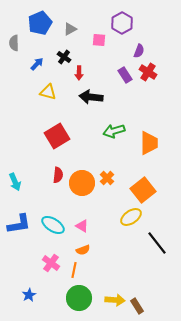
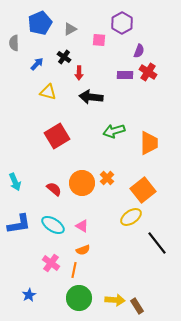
purple rectangle: rotated 56 degrees counterclockwise
red semicircle: moved 4 px left, 14 px down; rotated 56 degrees counterclockwise
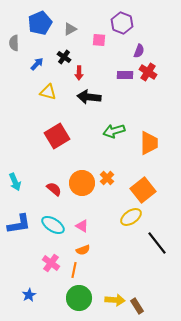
purple hexagon: rotated 10 degrees counterclockwise
black arrow: moved 2 px left
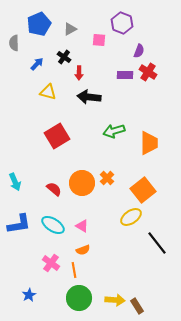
blue pentagon: moved 1 px left, 1 px down
orange line: rotated 21 degrees counterclockwise
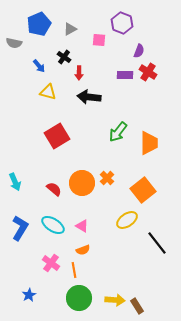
gray semicircle: rotated 77 degrees counterclockwise
blue arrow: moved 2 px right, 2 px down; rotated 96 degrees clockwise
green arrow: moved 4 px right, 1 px down; rotated 35 degrees counterclockwise
yellow ellipse: moved 4 px left, 3 px down
blue L-shape: moved 1 px right, 4 px down; rotated 50 degrees counterclockwise
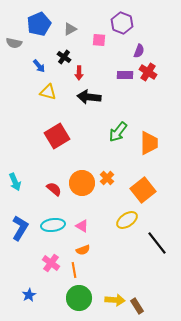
cyan ellipse: rotated 40 degrees counterclockwise
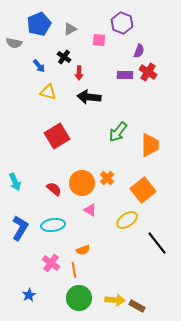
orange trapezoid: moved 1 px right, 2 px down
pink triangle: moved 8 px right, 16 px up
brown rectangle: rotated 28 degrees counterclockwise
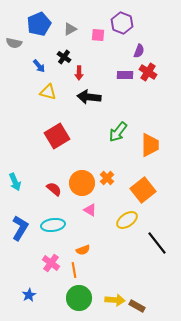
pink square: moved 1 px left, 5 px up
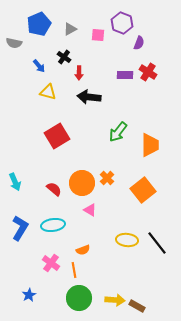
purple semicircle: moved 8 px up
yellow ellipse: moved 20 px down; rotated 40 degrees clockwise
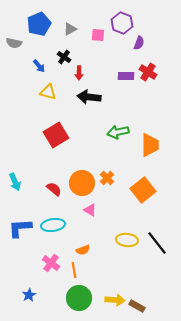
purple rectangle: moved 1 px right, 1 px down
green arrow: rotated 40 degrees clockwise
red square: moved 1 px left, 1 px up
blue L-shape: rotated 125 degrees counterclockwise
